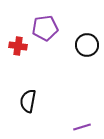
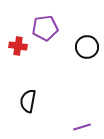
black circle: moved 2 px down
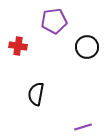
purple pentagon: moved 9 px right, 7 px up
black semicircle: moved 8 px right, 7 px up
purple line: moved 1 px right
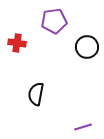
red cross: moved 1 px left, 3 px up
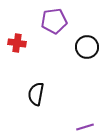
purple line: moved 2 px right
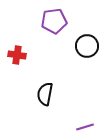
red cross: moved 12 px down
black circle: moved 1 px up
black semicircle: moved 9 px right
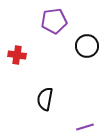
black semicircle: moved 5 px down
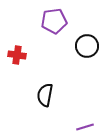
black semicircle: moved 4 px up
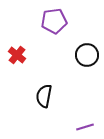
black circle: moved 9 px down
red cross: rotated 30 degrees clockwise
black semicircle: moved 1 px left, 1 px down
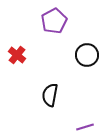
purple pentagon: rotated 20 degrees counterclockwise
black semicircle: moved 6 px right, 1 px up
